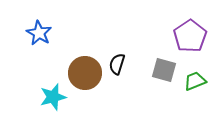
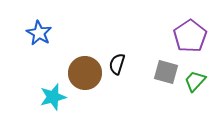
gray square: moved 2 px right, 2 px down
green trapezoid: rotated 25 degrees counterclockwise
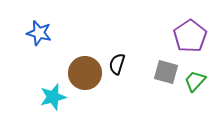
blue star: rotated 15 degrees counterclockwise
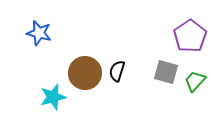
black semicircle: moved 7 px down
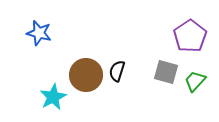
brown circle: moved 1 px right, 2 px down
cyan star: rotated 12 degrees counterclockwise
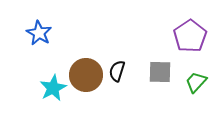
blue star: rotated 15 degrees clockwise
gray square: moved 6 px left; rotated 15 degrees counterclockwise
green trapezoid: moved 1 px right, 1 px down
cyan star: moved 9 px up
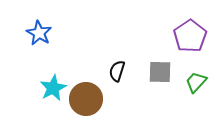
brown circle: moved 24 px down
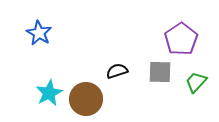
purple pentagon: moved 9 px left, 3 px down
black semicircle: rotated 55 degrees clockwise
cyan star: moved 4 px left, 5 px down
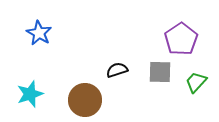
black semicircle: moved 1 px up
cyan star: moved 19 px left, 1 px down; rotated 8 degrees clockwise
brown circle: moved 1 px left, 1 px down
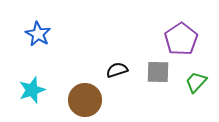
blue star: moved 1 px left, 1 px down
gray square: moved 2 px left
cyan star: moved 2 px right, 4 px up
